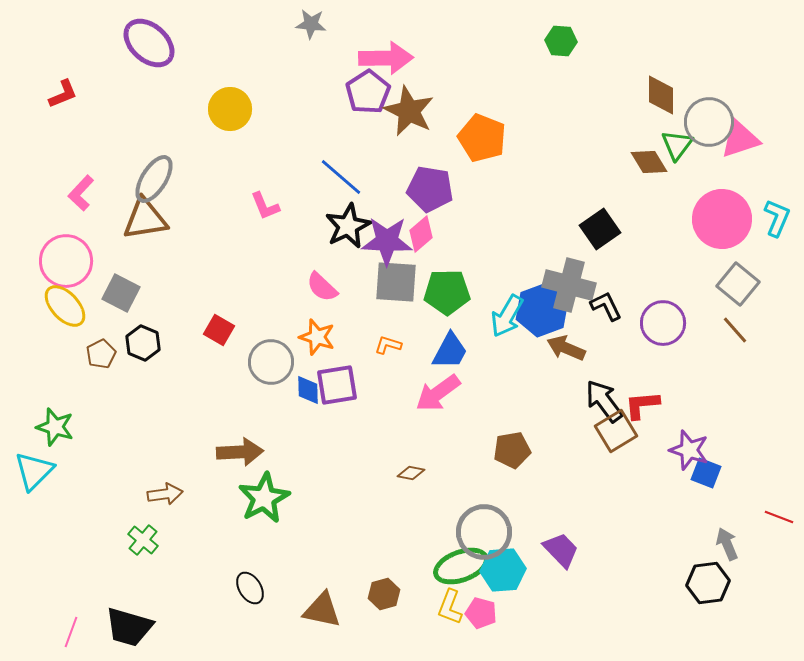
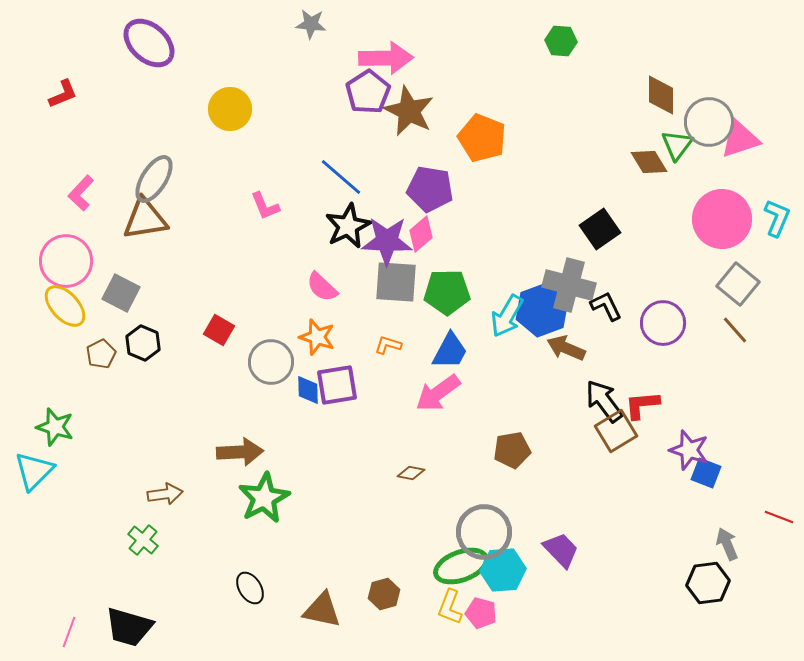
pink line at (71, 632): moved 2 px left
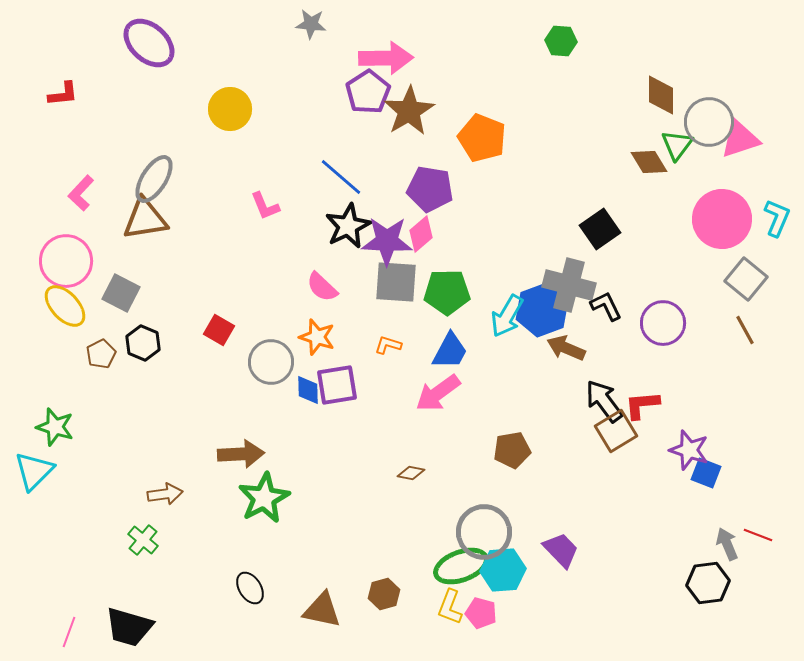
red L-shape at (63, 94): rotated 16 degrees clockwise
brown star at (409, 111): rotated 15 degrees clockwise
gray square at (738, 284): moved 8 px right, 5 px up
brown line at (735, 330): moved 10 px right; rotated 12 degrees clockwise
brown arrow at (240, 452): moved 1 px right, 2 px down
red line at (779, 517): moved 21 px left, 18 px down
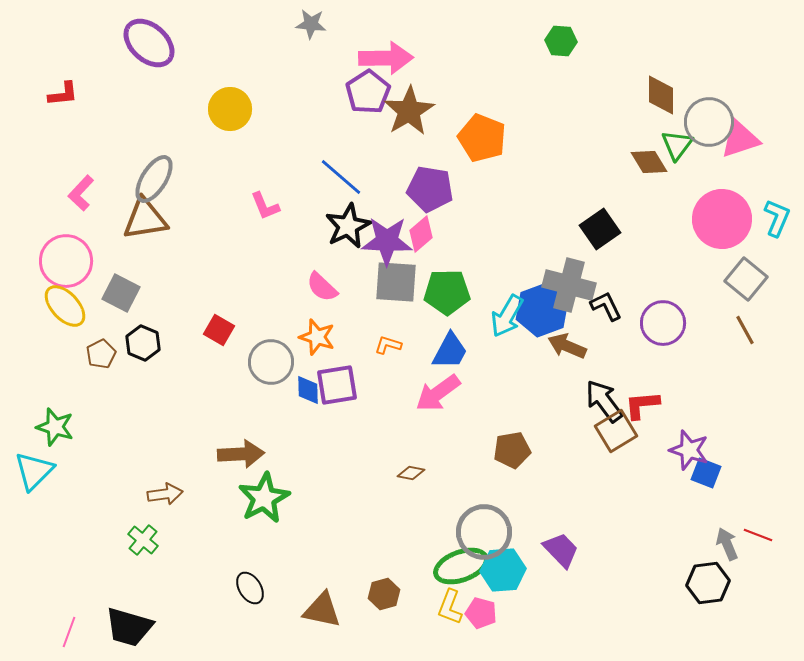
brown arrow at (566, 348): moved 1 px right, 2 px up
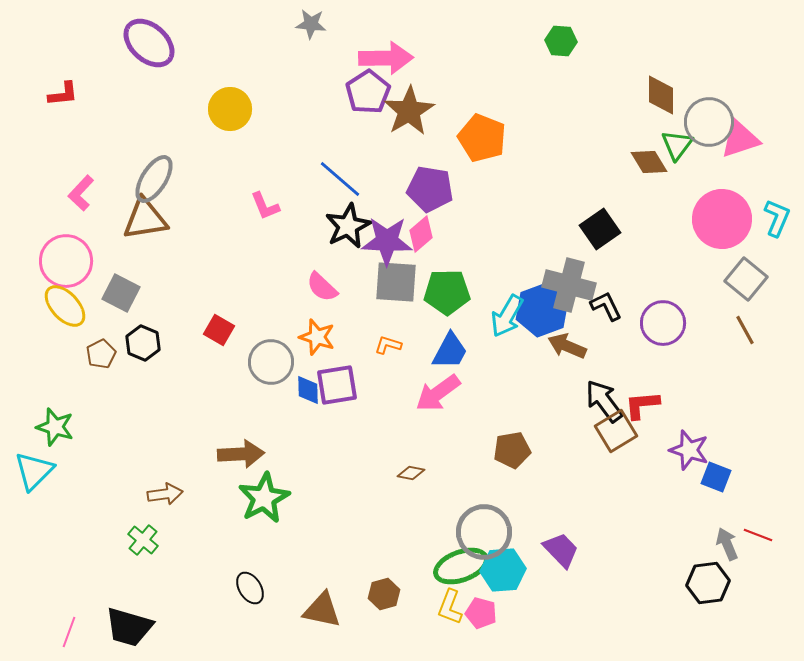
blue line at (341, 177): moved 1 px left, 2 px down
blue square at (706, 473): moved 10 px right, 4 px down
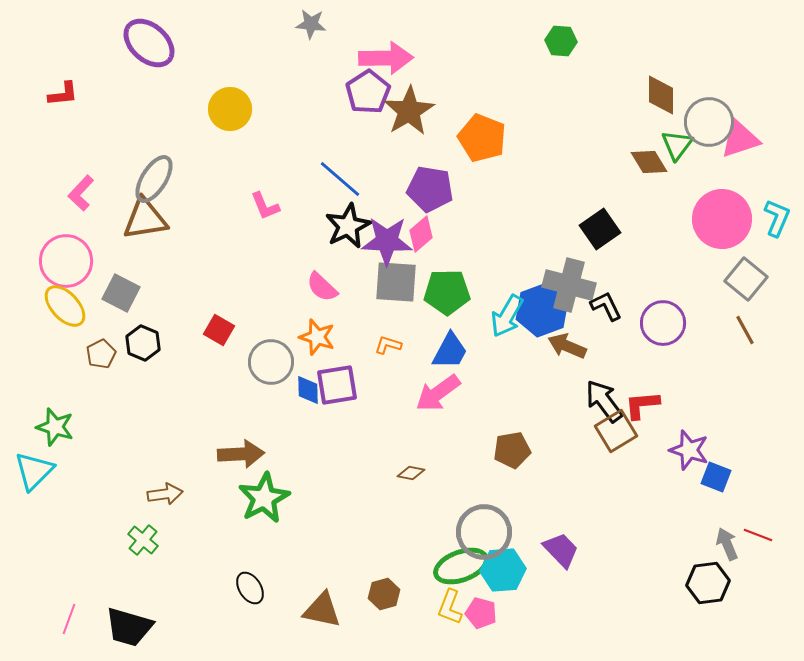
pink line at (69, 632): moved 13 px up
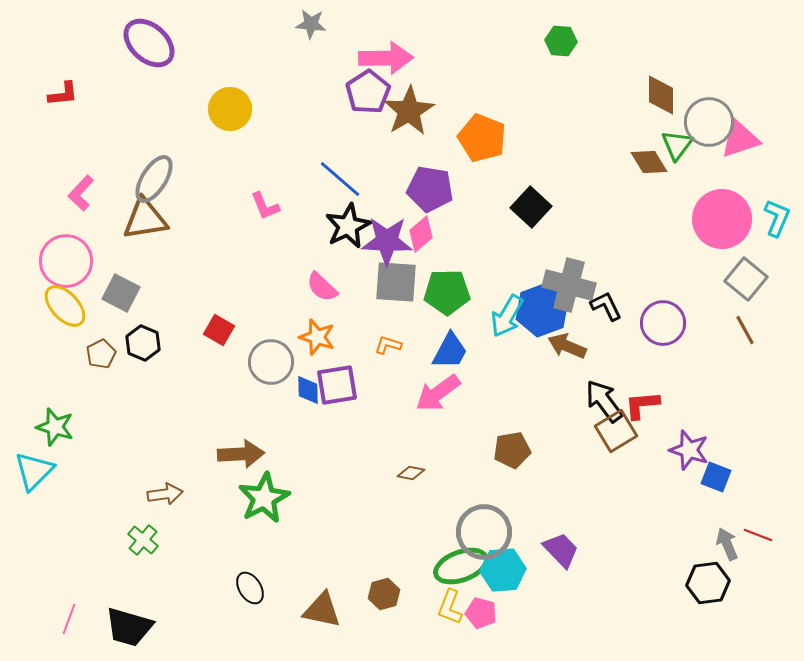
black square at (600, 229): moved 69 px left, 22 px up; rotated 12 degrees counterclockwise
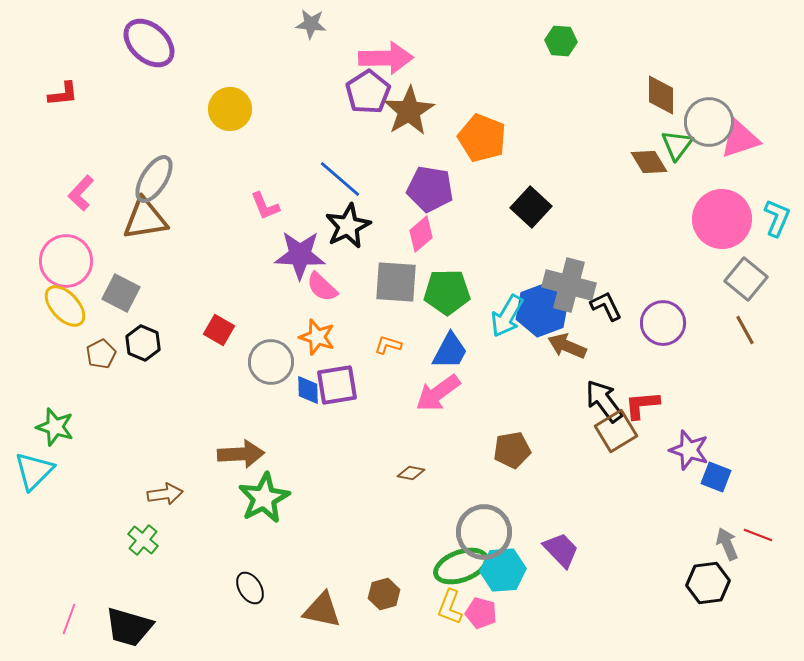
purple star at (387, 241): moved 87 px left, 14 px down
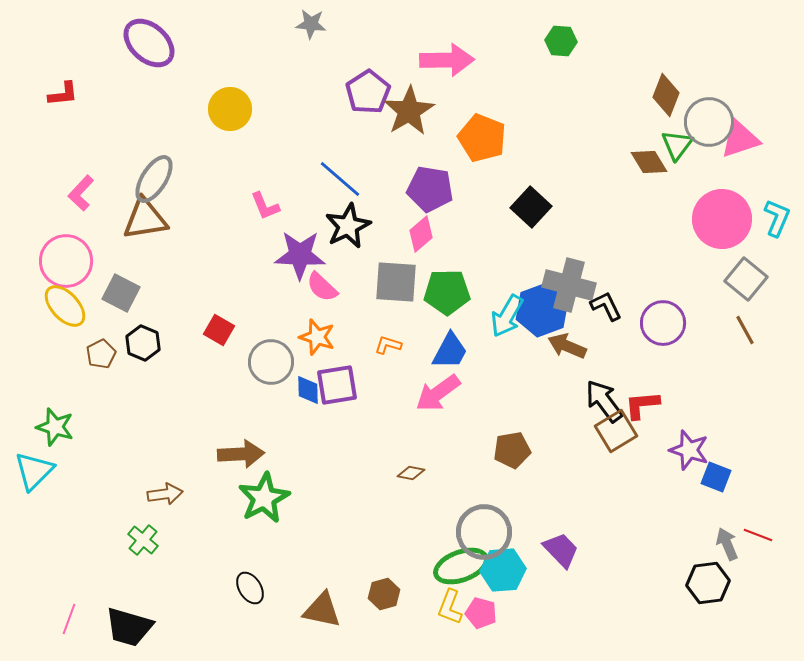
pink arrow at (386, 58): moved 61 px right, 2 px down
brown diamond at (661, 95): moved 5 px right; rotated 21 degrees clockwise
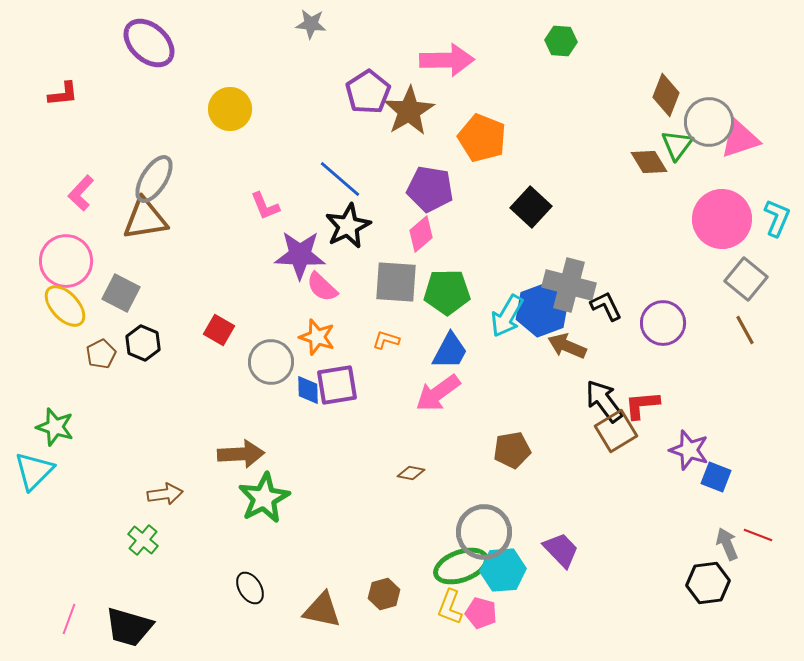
orange L-shape at (388, 345): moved 2 px left, 5 px up
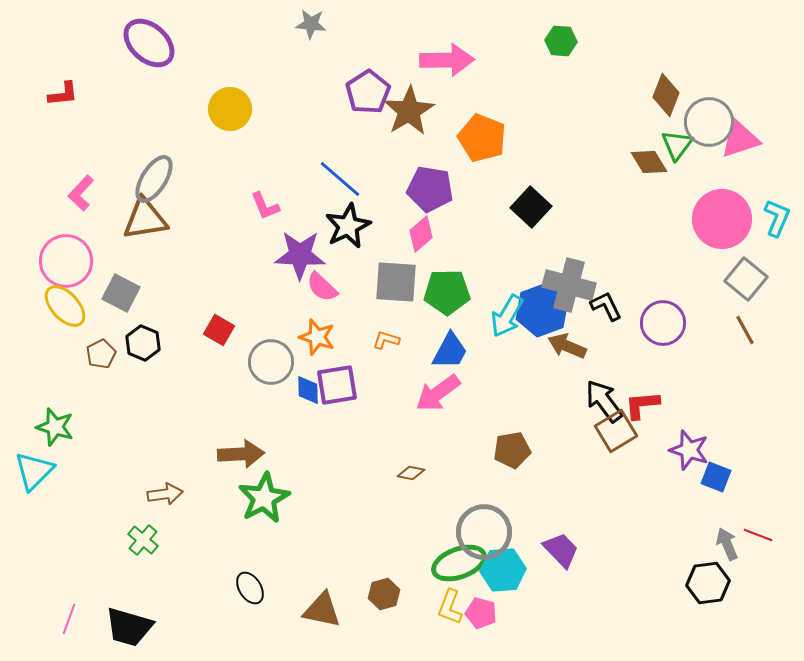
green ellipse at (461, 566): moved 2 px left, 3 px up
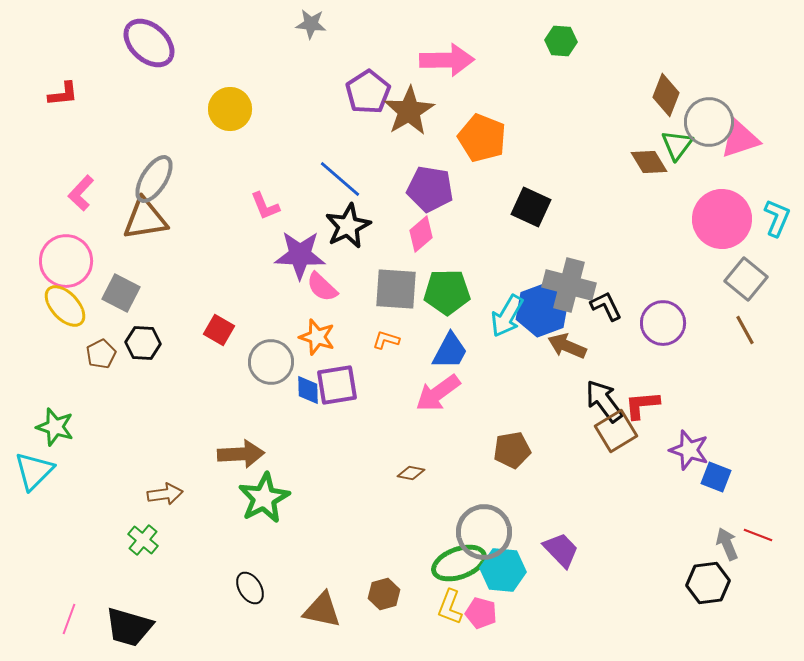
black square at (531, 207): rotated 18 degrees counterclockwise
gray square at (396, 282): moved 7 px down
black hexagon at (143, 343): rotated 20 degrees counterclockwise
cyan hexagon at (503, 570): rotated 9 degrees clockwise
